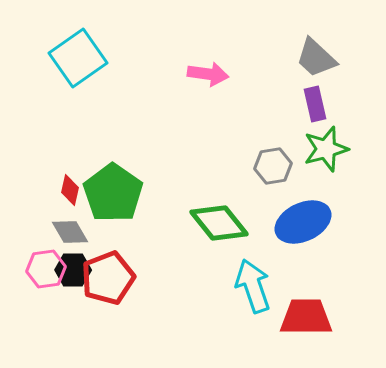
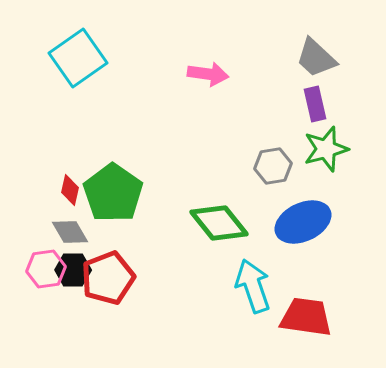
red trapezoid: rotated 8 degrees clockwise
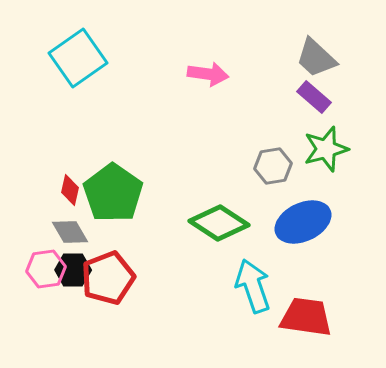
purple rectangle: moved 1 px left, 7 px up; rotated 36 degrees counterclockwise
green diamond: rotated 18 degrees counterclockwise
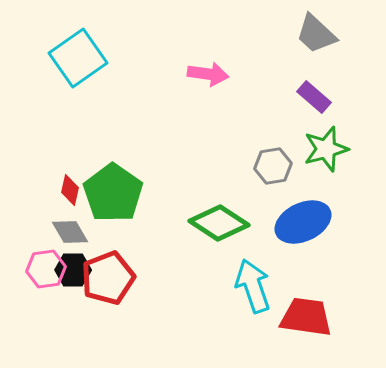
gray trapezoid: moved 24 px up
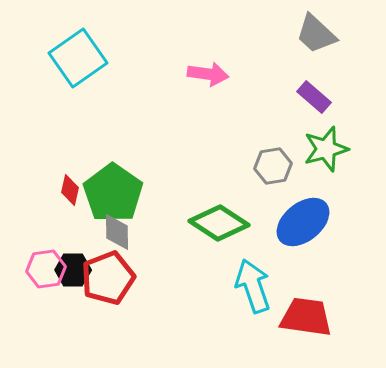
blue ellipse: rotated 14 degrees counterclockwise
gray diamond: moved 47 px right; rotated 30 degrees clockwise
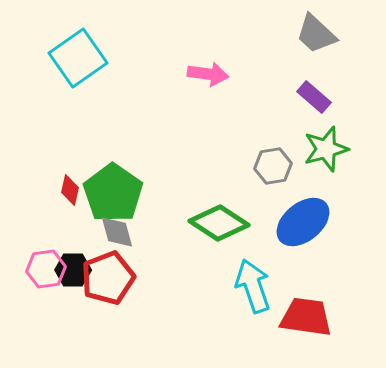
gray diamond: rotated 15 degrees counterclockwise
